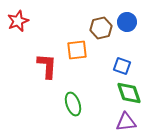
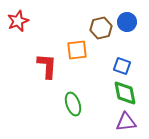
green diamond: moved 4 px left; rotated 8 degrees clockwise
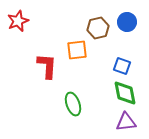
brown hexagon: moved 3 px left
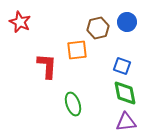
red star: moved 2 px right, 1 px down; rotated 25 degrees counterclockwise
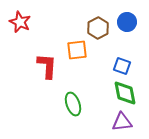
brown hexagon: rotated 15 degrees counterclockwise
purple triangle: moved 4 px left
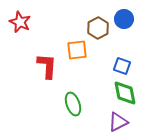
blue circle: moved 3 px left, 3 px up
purple triangle: moved 4 px left; rotated 20 degrees counterclockwise
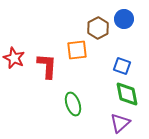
red star: moved 6 px left, 36 px down
green diamond: moved 2 px right, 1 px down
purple triangle: moved 2 px right, 1 px down; rotated 15 degrees counterclockwise
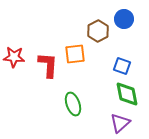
brown hexagon: moved 3 px down
orange square: moved 2 px left, 4 px down
red star: moved 1 px up; rotated 20 degrees counterclockwise
red L-shape: moved 1 px right, 1 px up
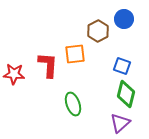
red star: moved 17 px down
green diamond: moved 1 px left; rotated 24 degrees clockwise
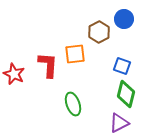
brown hexagon: moved 1 px right, 1 px down
red star: rotated 20 degrees clockwise
purple triangle: moved 1 px left; rotated 15 degrees clockwise
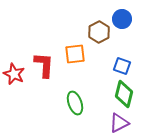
blue circle: moved 2 px left
red L-shape: moved 4 px left
green diamond: moved 2 px left
green ellipse: moved 2 px right, 1 px up
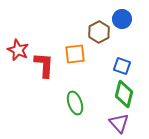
red star: moved 4 px right, 24 px up
purple triangle: rotated 45 degrees counterclockwise
